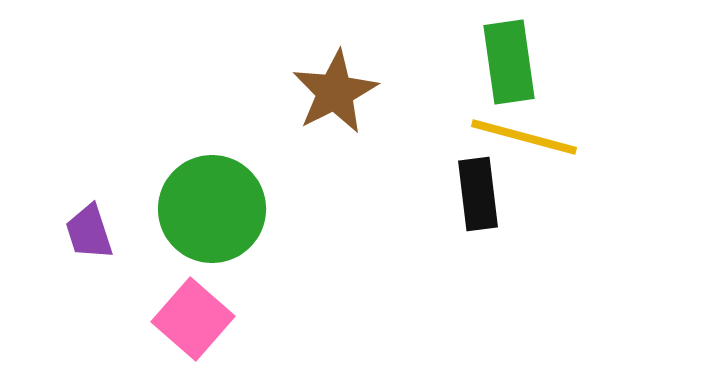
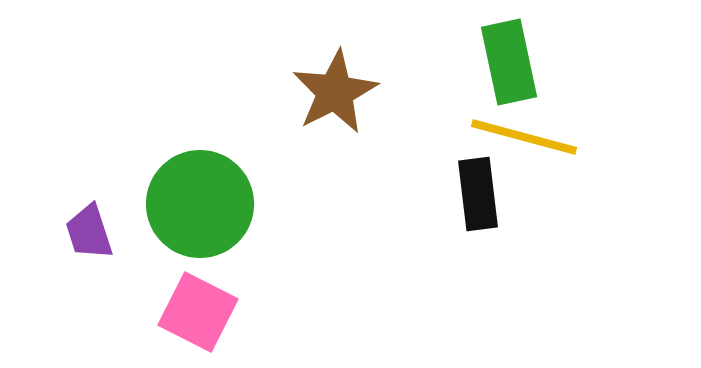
green rectangle: rotated 4 degrees counterclockwise
green circle: moved 12 px left, 5 px up
pink square: moved 5 px right, 7 px up; rotated 14 degrees counterclockwise
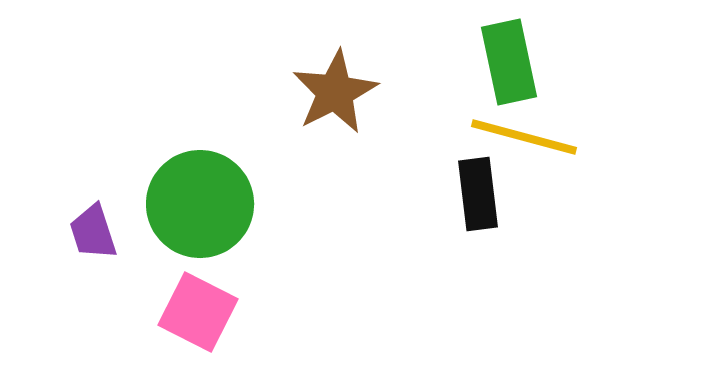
purple trapezoid: moved 4 px right
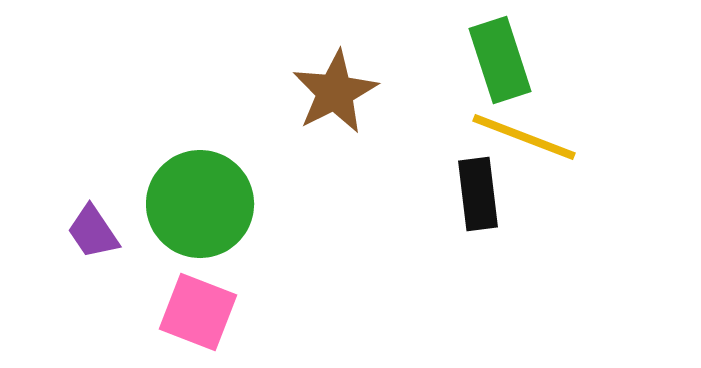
green rectangle: moved 9 px left, 2 px up; rotated 6 degrees counterclockwise
yellow line: rotated 6 degrees clockwise
purple trapezoid: rotated 16 degrees counterclockwise
pink square: rotated 6 degrees counterclockwise
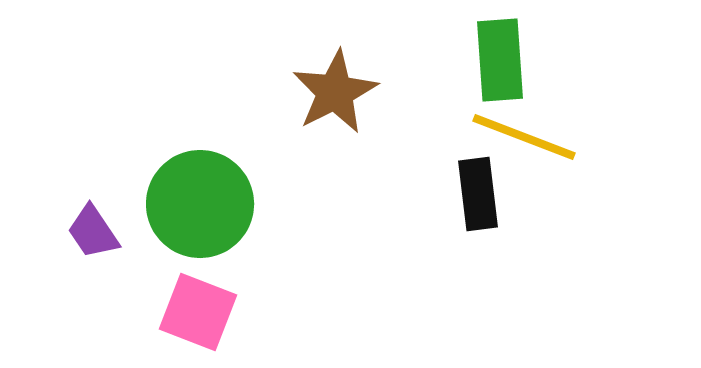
green rectangle: rotated 14 degrees clockwise
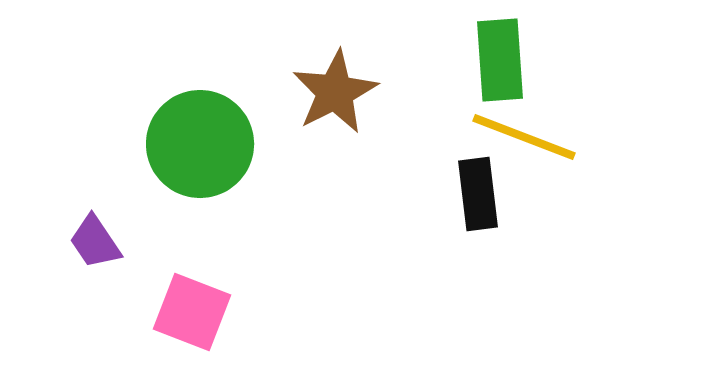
green circle: moved 60 px up
purple trapezoid: moved 2 px right, 10 px down
pink square: moved 6 px left
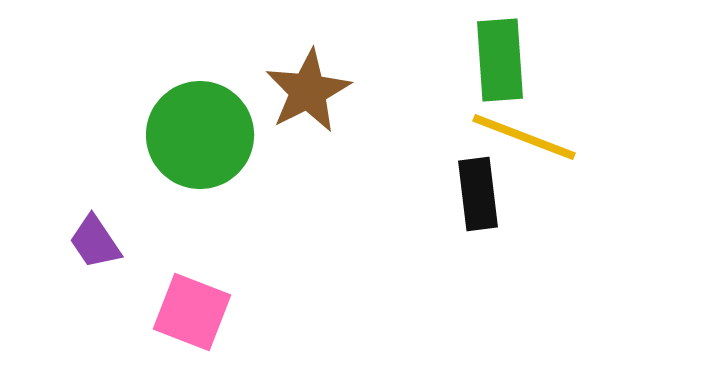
brown star: moved 27 px left, 1 px up
green circle: moved 9 px up
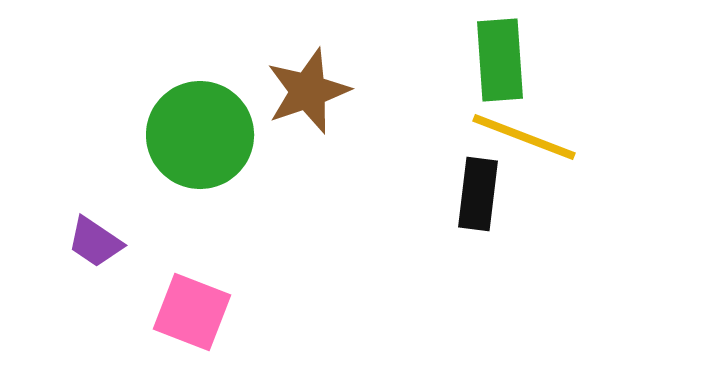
brown star: rotated 8 degrees clockwise
black rectangle: rotated 14 degrees clockwise
purple trapezoid: rotated 22 degrees counterclockwise
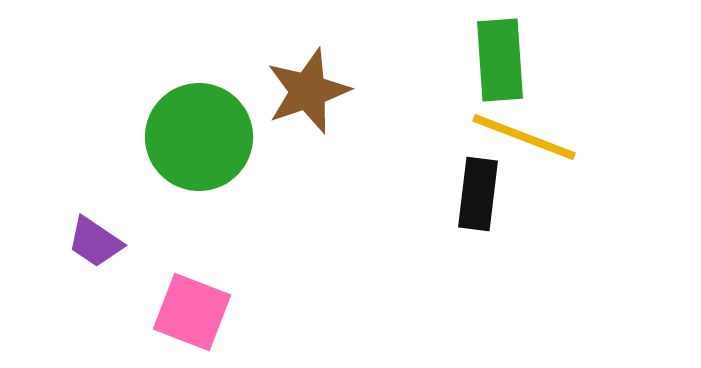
green circle: moved 1 px left, 2 px down
